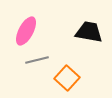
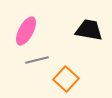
black trapezoid: moved 2 px up
orange square: moved 1 px left, 1 px down
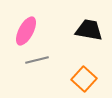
orange square: moved 18 px right
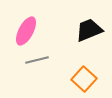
black trapezoid: rotated 32 degrees counterclockwise
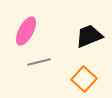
black trapezoid: moved 6 px down
gray line: moved 2 px right, 2 px down
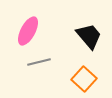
pink ellipse: moved 2 px right
black trapezoid: rotated 72 degrees clockwise
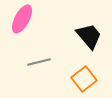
pink ellipse: moved 6 px left, 12 px up
orange square: rotated 10 degrees clockwise
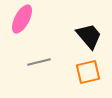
orange square: moved 4 px right, 7 px up; rotated 25 degrees clockwise
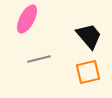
pink ellipse: moved 5 px right
gray line: moved 3 px up
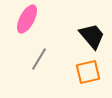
black trapezoid: moved 3 px right
gray line: rotated 45 degrees counterclockwise
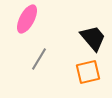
black trapezoid: moved 1 px right, 2 px down
